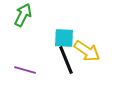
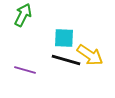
yellow arrow: moved 3 px right, 4 px down
black line: rotated 52 degrees counterclockwise
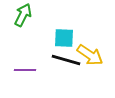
purple line: rotated 15 degrees counterclockwise
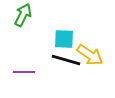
cyan square: moved 1 px down
purple line: moved 1 px left, 2 px down
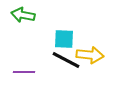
green arrow: rotated 105 degrees counterclockwise
yellow arrow: rotated 28 degrees counterclockwise
black line: rotated 12 degrees clockwise
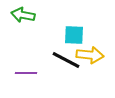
cyan square: moved 10 px right, 4 px up
purple line: moved 2 px right, 1 px down
